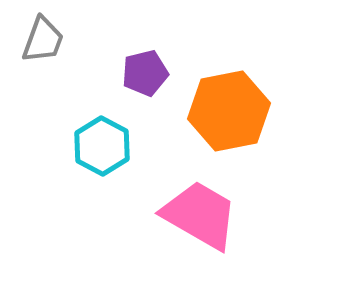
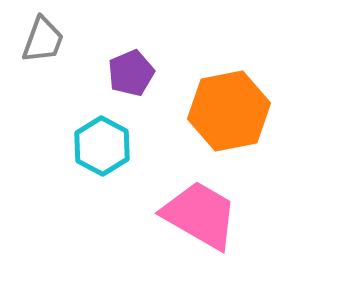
purple pentagon: moved 14 px left; rotated 9 degrees counterclockwise
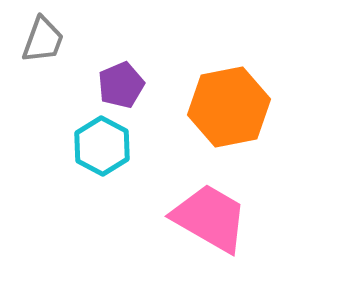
purple pentagon: moved 10 px left, 12 px down
orange hexagon: moved 4 px up
pink trapezoid: moved 10 px right, 3 px down
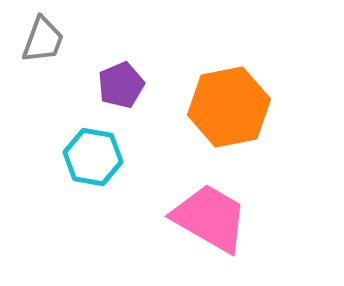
cyan hexagon: moved 9 px left, 11 px down; rotated 18 degrees counterclockwise
